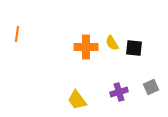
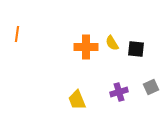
black square: moved 2 px right, 1 px down
yellow trapezoid: rotated 15 degrees clockwise
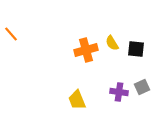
orange line: moved 6 px left; rotated 49 degrees counterclockwise
orange cross: moved 3 px down; rotated 15 degrees counterclockwise
gray square: moved 9 px left
purple cross: rotated 24 degrees clockwise
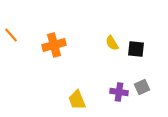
orange line: moved 1 px down
orange cross: moved 32 px left, 5 px up
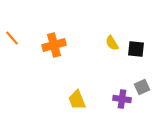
orange line: moved 1 px right, 3 px down
purple cross: moved 3 px right, 7 px down
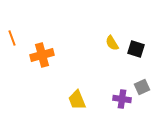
orange line: rotated 21 degrees clockwise
orange cross: moved 12 px left, 10 px down
black square: rotated 12 degrees clockwise
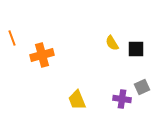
black square: rotated 18 degrees counterclockwise
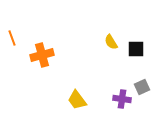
yellow semicircle: moved 1 px left, 1 px up
yellow trapezoid: rotated 15 degrees counterclockwise
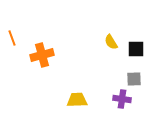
gray square: moved 8 px left, 8 px up; rotated 21 degrees clockwise
yellow trapezoid: rotated 125 degrees clockwise
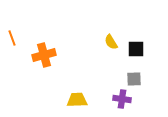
orange cross: moved 2 px right
